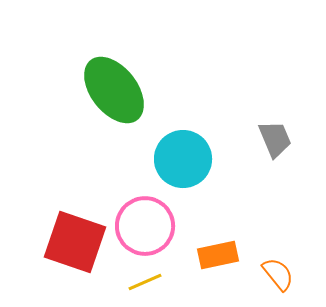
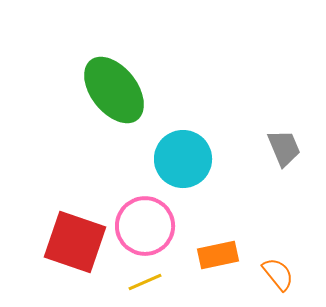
gray trapezoid: moved 9 px right, 9 px down
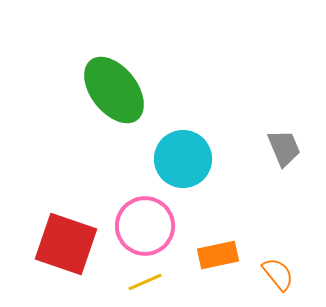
red square: moved 9 px left, 2 px down
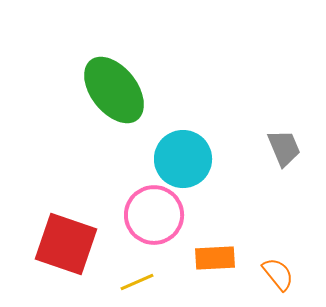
pink circle: moved 9 px right, 11 px up
orange rectangle: moved 3 px left, 3 px down; rotated 9 degrees clockwise
yellow line: moved 8 px left
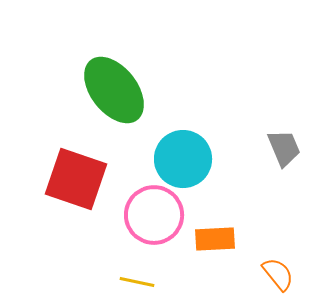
red square: moved 10 px right, 65 px up
orange rectangle: moved 19 px up
yellow line: rotated 36 degrees clockwise
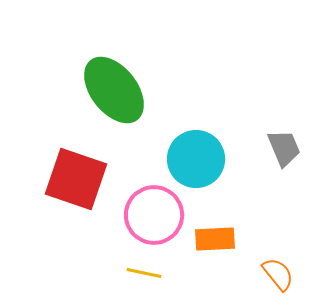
cyan circle: moved 13 px right
yellow line: moved 7 px right, 9 px up
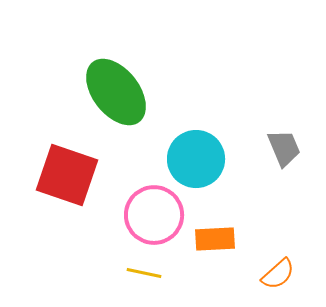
green ellipse: moved 2 px right, 2 px down
red square: moved 9 px left, 4 px up
orange semicircle: rotated 87 degrees clockwise
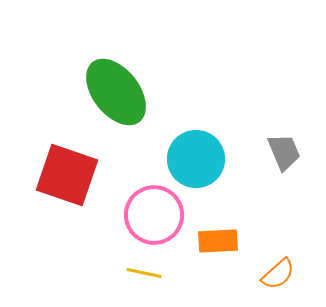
gray trapezoid: moved 4 px down
orange rectangle: moved 3 px right, 2 px down
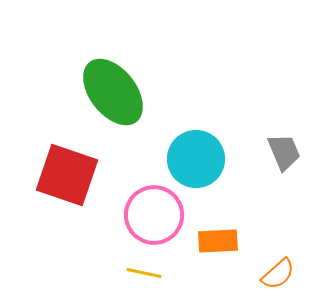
green ellipse: moved 3 px left
